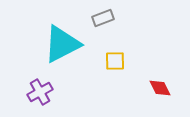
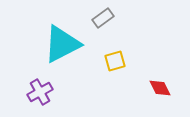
gray rectangle: rotated 15 degrees counterclockwise
yellow square: rotated 15 degrees counterclockwise
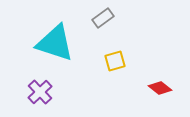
cyan triangle: moved 7 px left, 1 px up; rotated 45 degrees clockwise
red diamond: rotated 25 degrees counterclockwise
purple cross: rotated 15 degrees counterclockwise
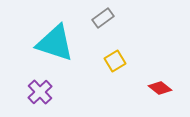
yellow square: rotated 15 degrees counterclockwise
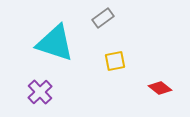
yellow square: rotated 20 degrees clockwise
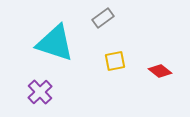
red diamond: moved 17 px up
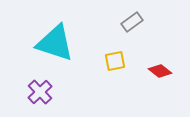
gray rectangle: moved 29 px right, 4 px down
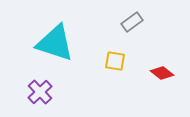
yellow square: rotated 20 degrees clockwise
red diamond: moved 2 px right, 2 px down
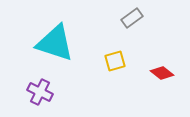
gray rectangle: moved 4 px up
yellow square: rotated 25 degrees counterclockwise
purple cross: rotated 20 degrees counterclockwise
